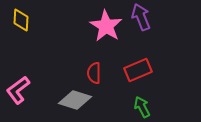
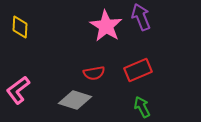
yellow diamond: moved 1 px left, 7 px down
red semicircle: rotated 100 degrees counterclockwise
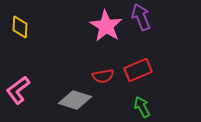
red semicircle: moved 9 px right, 3 px down
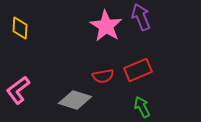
yellow diamond: moved 1 px down
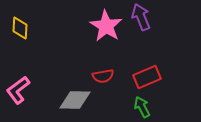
red rectangle: moved 9 px right, 7 px down
gray diamond: rotated 16 degrees counterclockwise
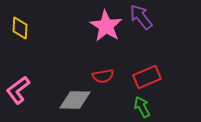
purple arrow: rotated 16 degrees counterclockwise
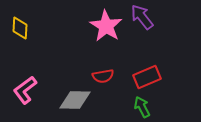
purple arrow: moved 1 px right
pink L-shape: moved 7 px right
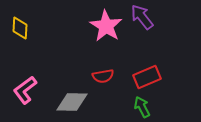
gray diamond: moved 3 px left, 2 px down
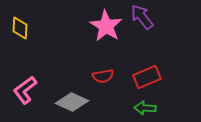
gray diamond: rotated 24 degrees clockwise
green arrow: moved 3 px right, 1 px down; rotated 60 degrees counterclockwise
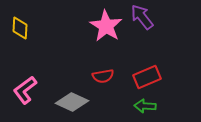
green arrow: moved 2 px up
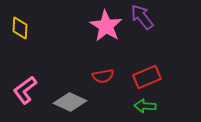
gray diamond: moved 2 px left
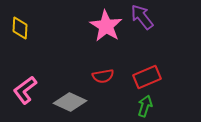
green arrow: rotated 105 degrees clockwise
